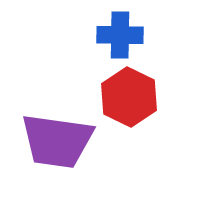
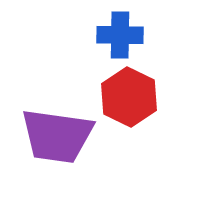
purple trapezoid: moved 5 px up
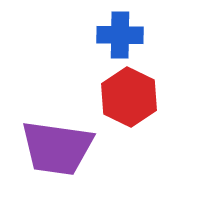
purple trapezoid: moved 12 px down
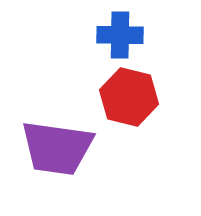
red hexagon: rotated 12 degrees counterclockwise
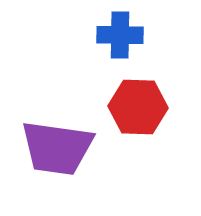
red hexagon: moved 9 px right, 10 px down; rotated 12 degrees counterclockwise
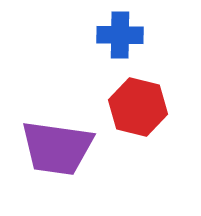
red hexagon: rotated 12 degrees clockwise
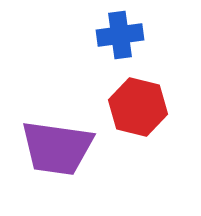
blue cross: rotated 9 degrees counterclockwise
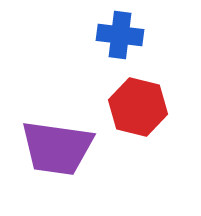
blue cross: rotated 15 degrees clockwise
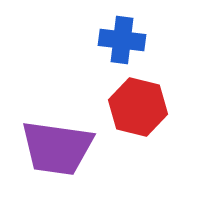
blue cross: moved 2 px right, 5 px down
